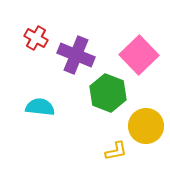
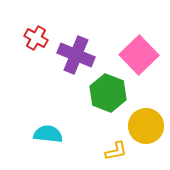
cyan semicircle: moved 8 px right, 27 px down
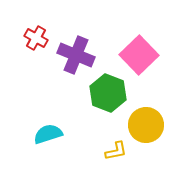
yellow circle: moved 1 px up
cyan semicircle: rotated 24 degrees counterclockwise
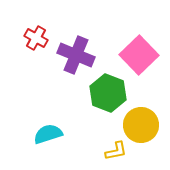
yellow circle: moved 5 px left
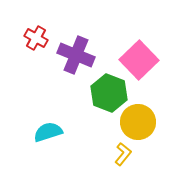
pink square: moved 5 px down
green hexagon: moved 1 px right
yellow circle: moved 3 px left, 3 px up
cyan semicircle: moved 2 px up
yellow L-shape: moved 7 px right, 3 px down; rotated 40 degrees counterclockwise
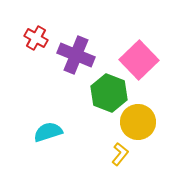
yellow L-shape: moved 3 px left
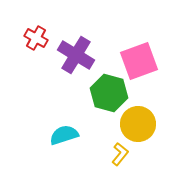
purple cross: rotated 9 degrees clockwise
pink square: moved 1 px down; rotated 24 degrees clockwise
green hexagon: rotated 6 degrees counterclockwise
yellow circle: moved 2 px down
cyan semicircle: moved 16 px right, 3 px down
